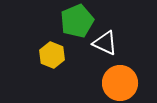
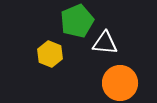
white triangle: rotated 20 degrees counterclockwise
yellow hexagon: moved 2 px left, 1 px up
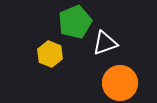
green pentagon: moved 2 px left, 1 px down
white triangle: rotated 24 degrees counterclockwise
